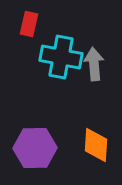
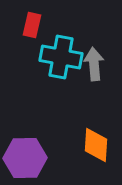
red rectangle: moved 3 px right, 1 px down
purple hexagon: moved 10 px left, 10 px down
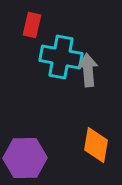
gray arrow: moved 6 px left, 6 px down
orange diamond: rotated 6 degrees clockwise
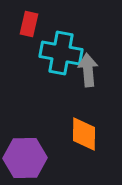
red rectangle: moved 3 px left, 1 px up
cyan cross: moved 4 px up
orange diamond: moved 12 px left, 11 px up; rotated 9 degrees counterclockwise
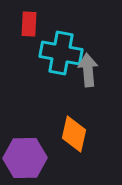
red rectangle: rotated 10 degrees counterclockwise
orange diamond: moved 10 px left; rotated 12 degrees clockwise
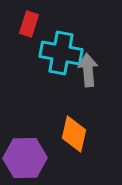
red rectangle: rotated 15 degrees clockwise
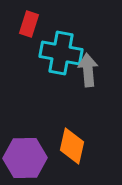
orange diamond: moved 2 px left, 12 px down
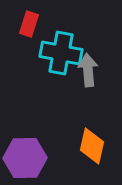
orange diamond: moved 20 px right
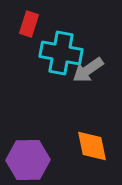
gray arrow: rotated 120 degrees counterclockwise
orange diamond: rotated 24 degrees counterclockwise
purple hexagon: moved 3 px right, 2 px down
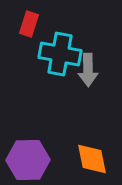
cyan cross: moved 1 px left, 1 px down
gray arrow: rotated 56 degrees counterclockwise
orange diamond: moved 13 px down
